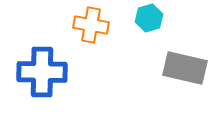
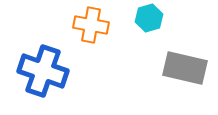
blue cross: moved 1 px right, 1 px up; rotated 18 degrees clockwise
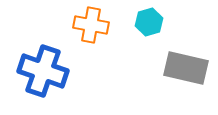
cyan hexagon: moved 4 px down
gray rectangle: moved 1 px right
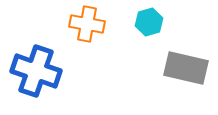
orange cross: moved 4 px left, 1 px up
blue cross: moved 7 px left
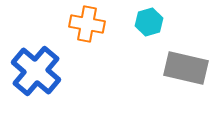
blue cross: rotated 21 degrees clockwise
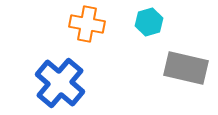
blue cross: moved 24 px right, 12 px down
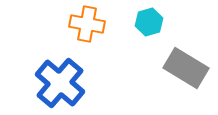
gray rectangle: rotated 18 degrees clockwise
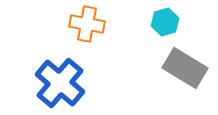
cyan hexagon: moved 16 px right
gray rectangle: moved 1 px left
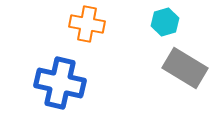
blue cross: rotated 27 degrees counterclockwise
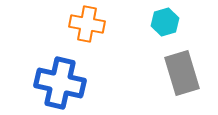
gray rectangle: moved 3 px left, 5 px down; rotated 42 degrees clockwise
